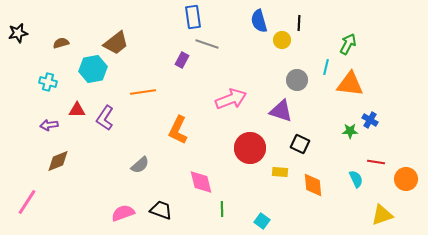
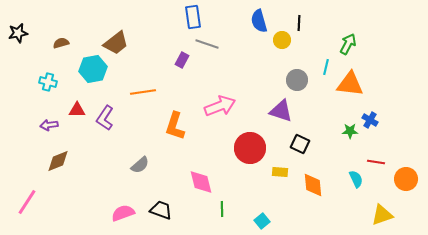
pink arrow: moved 11 px left, 7 px down
orange L-shape: moved 3 px left, 4 px up; rotated 8 degrees counterclockwise
cyan square: rotated 14 degrees clockwise
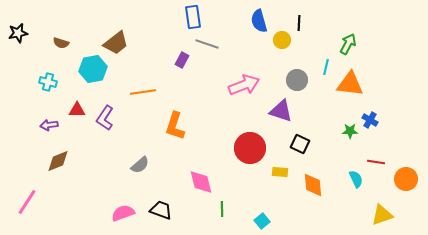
brown semicircle: rotated 147 degrees counterclockwise
pink arrow: moved 24 px right, 21 px up
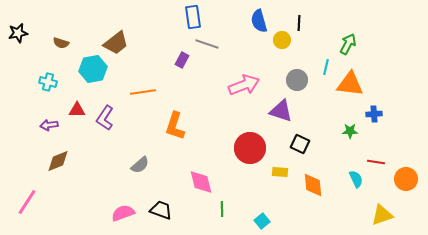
blue cross: moved 4 px right, 6 px up; rotated 35 degrees counterclockwise
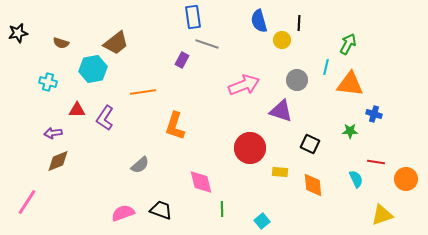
blue cross: rotated 21 degrees clockwise
purple arrow: moved 4 px right, 8 px down
black square: moved 10 px right
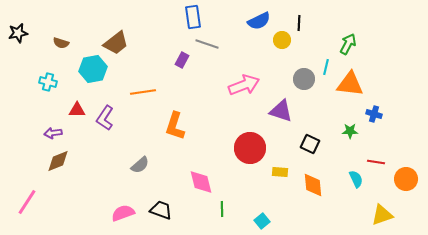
blue semicircle: rotated 100 degrees counterclockwise
gray circle: moved 7 px right, 1 px up
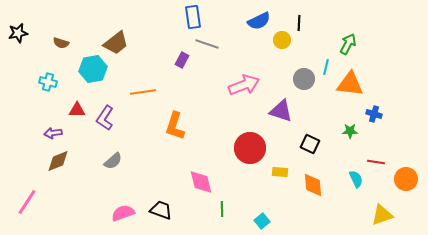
gray semicircle: moved 27 px left, 4 px up
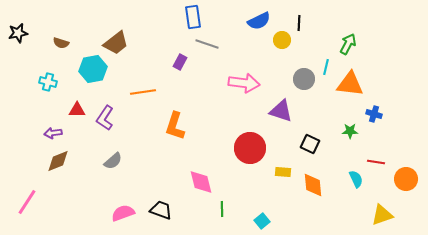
purple rectangle: moved 2 px left, 2 px down
pink arrow: moved 2 px up; rotated 28 degrees clockwise
yellow rectangle: moved 3 px right
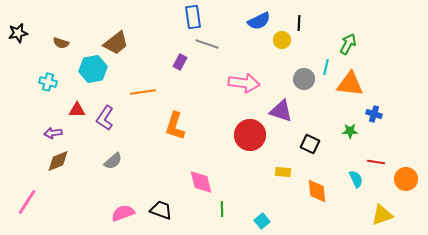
red circle: moved 13 px up
orange diamond: moved 4 px right, 6 px down
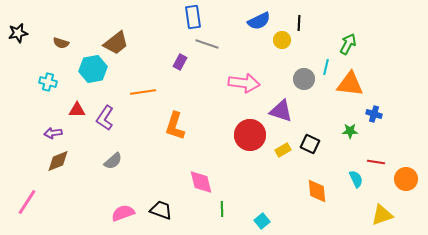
yellow rectangle: moved 22 px up; rotated 35 degrees counterclockwise
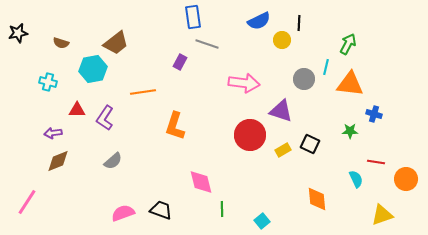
orange diamond: moved 8 px down
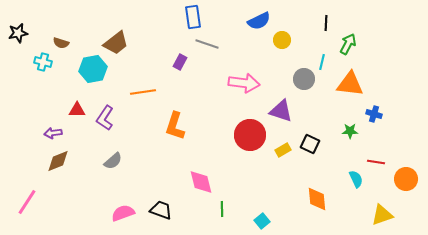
black line: moved 27 px right
cyan line: moved 4 px left, 5 px up
cyan cross: moved 5 px left, 20 px up
